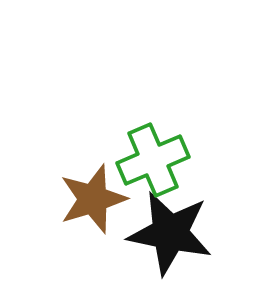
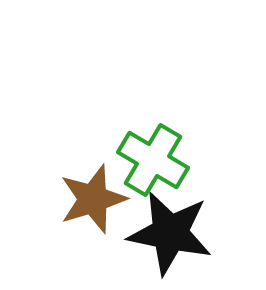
green cross: rotated 36 degrees counterclockwise
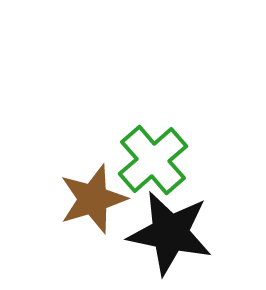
green cross: rotated 18 degrees clockwise
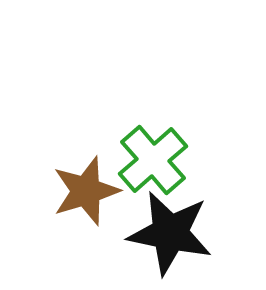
brown star: moved 7 px left, 8 px up
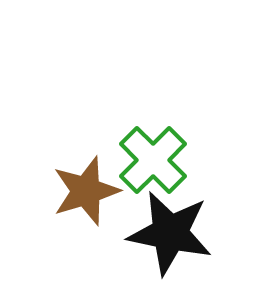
green cross: rotated 4 degrees counterclockwise
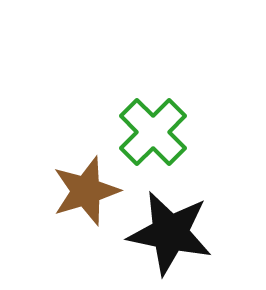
green cross: moved 28 px up
